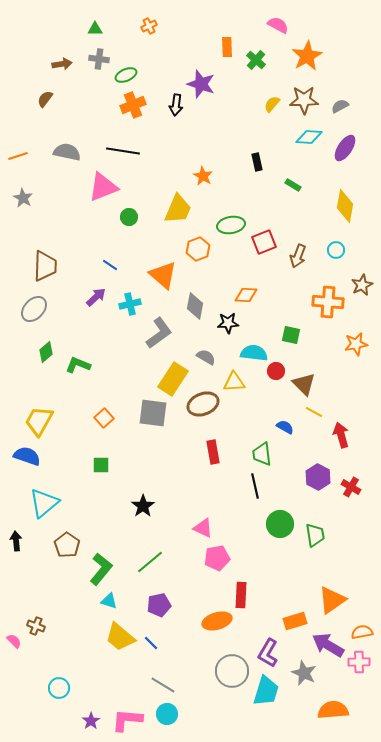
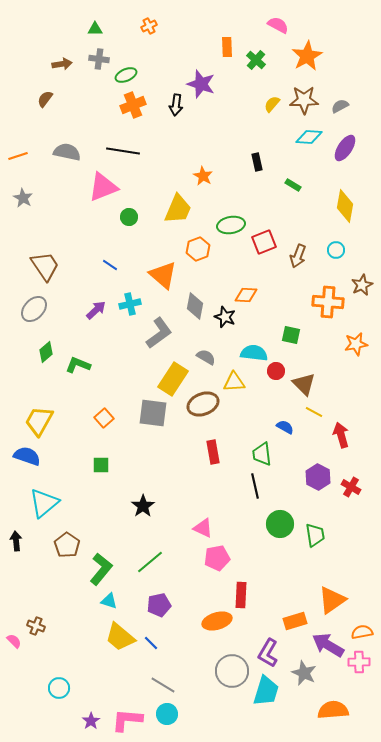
brown trapezoid at (45, 266): rotated 36 degrees counterclockwise
purple arrow at (96, 297): moved 13 px down
black star at (228, 323): moved 3 px left, 6 px up; rotated 25 degrees clockwise
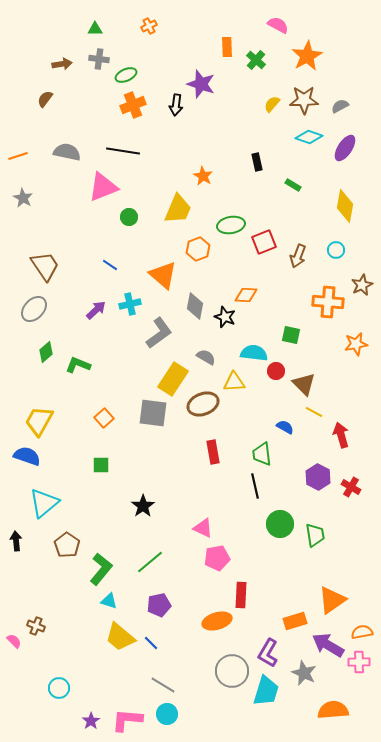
cyan diamond at (309, 137): rotated 16 degrees clockwise
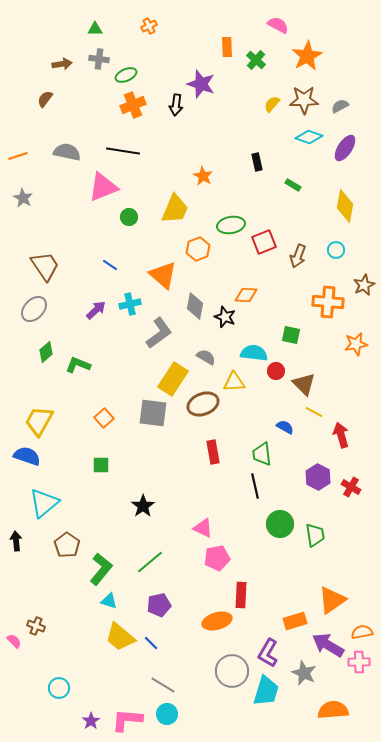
yellow trapezoid at (178, 209): moved 3 px left
brown star at (362, 285): moved 2 px right
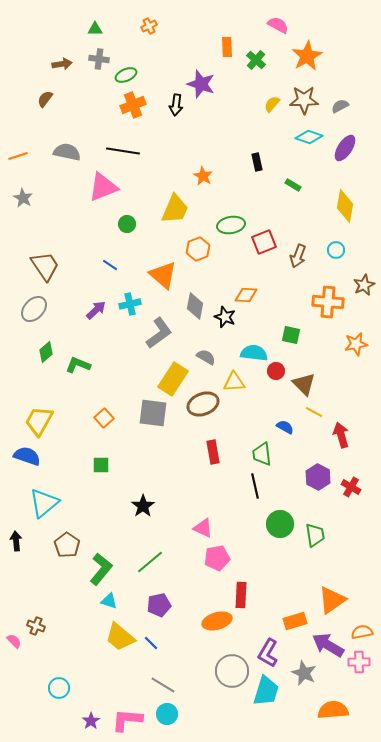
green circle at (129, 217): moved 2 px left, 7 px down
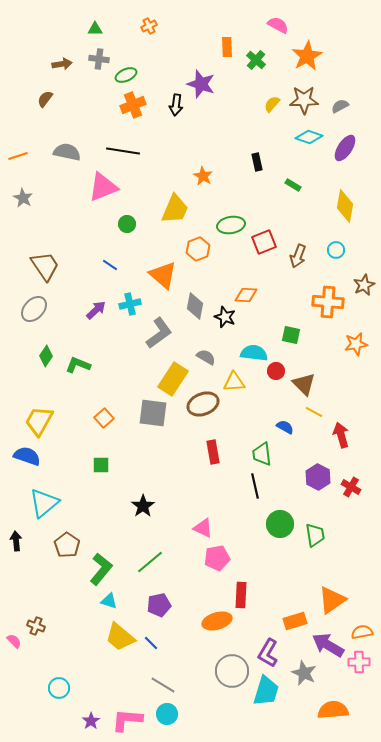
green diamond at (46, 352): moved 4 px down; rotated 15 degrees counterclockwise
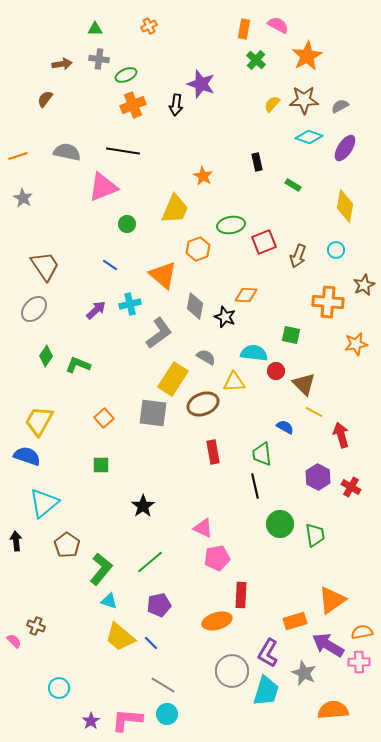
orange rectangle at (227, 47): moved 17 px right, 18 px up; rotated 12 degrees clockwise
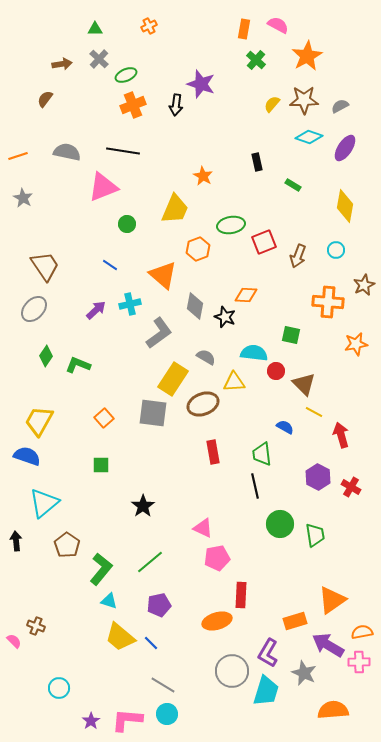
gray cross at (99, 59): rotated 36 degrees clockwise
